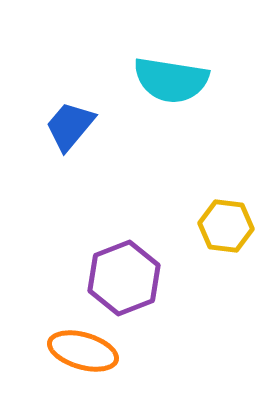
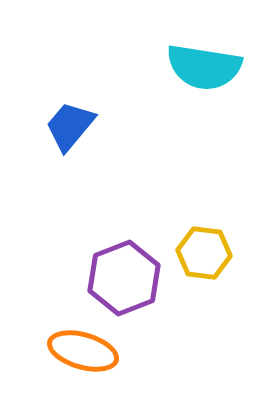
cyan semicircle: moved 33 px right, 13 px up
yellow hexagon: moved 22 px left, 27 px down
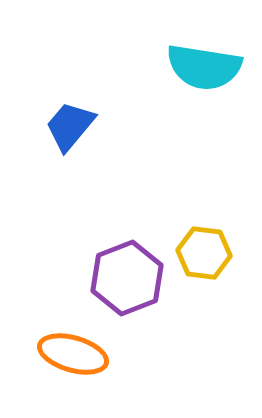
purple hexagon: moved 3 px right
orange ellipse: moved 10 px left, 3 px down
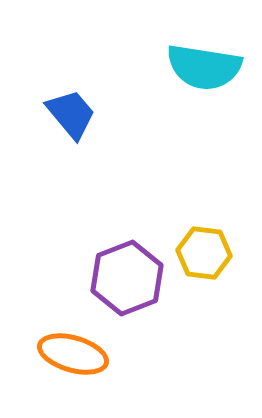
blue trapezoid: moved 1 px right, 12 px up; rotated 100 degrees clockwise
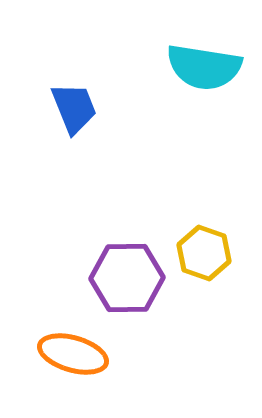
blue trapezoid: moved 3 px right, 6 px up; rotated 18 degrees clockwise
yellow hexagon: rotated 12 degrees clockwise
purple hexagon: rotated 20 degrees clockwise
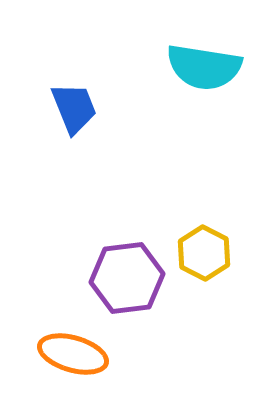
yellow hexagon: rotated 8 degrees clockwise
purple hexagon: rotated 6 degrees counterclockwise
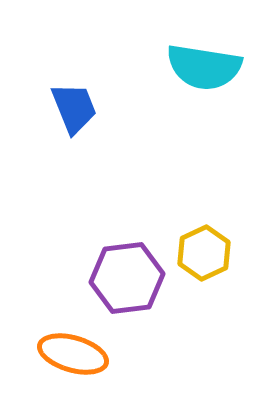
yellow hexagon: rotated 8 degrees clockwise
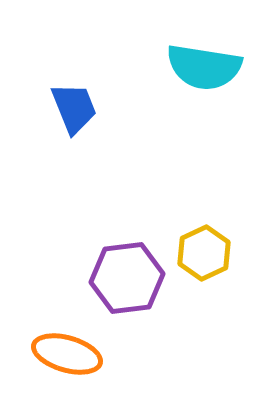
orange ellipse: moved 6 px left
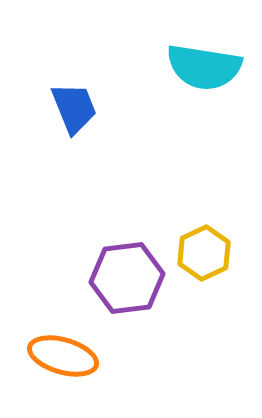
orange ellipse: moved 4 px left, 2 px down
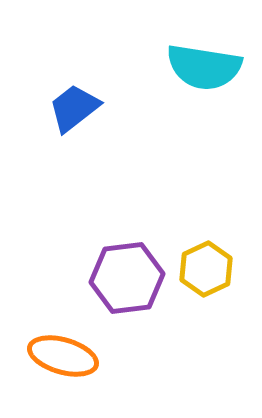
blue trapezoid: rotated 106 degrees counterclockwise
yellow hexagon: moved 2 px right, 16 px down
